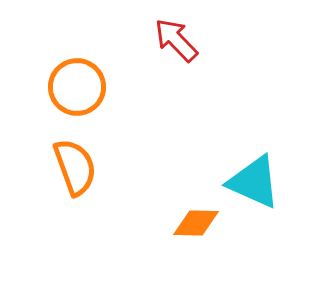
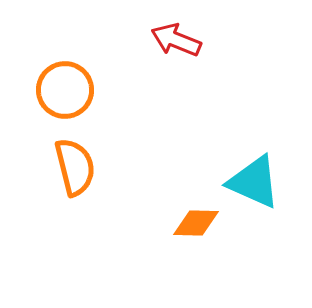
red arrow: rotated 24 degrees counterclockwise
orange circle: moved 12 px left, 3 px down
orange semicircle: rotated 6 degrees clockwise
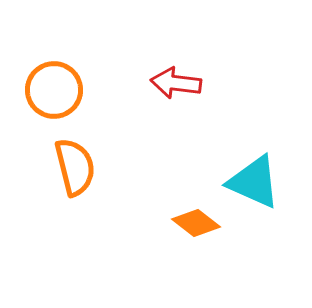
red arrow: moved 43 px down; rotated 15 degrees counterclockwise
orange circle: moved 11 px left
orange diamond: rotated 36 degrees clockwise
